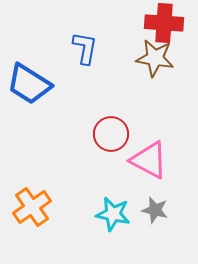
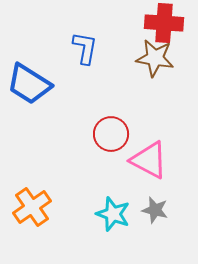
cyan star: rotated 8 degrees clockwise
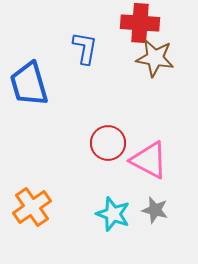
red cross: moved 24 px left
blue trapezoid: rotated 42 degrees clockwise
red circle: moved 3 px left, 9 px down
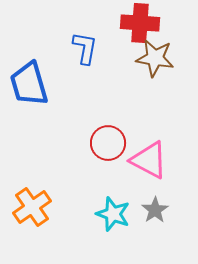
gray star: rotated 24 degrees clockwise
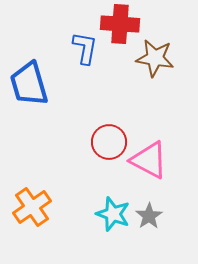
red cross: moved 20 px left, 1 px down
red circle: moved 1 px right, 1 px up
gray star: moved 6 px left, 6 px down
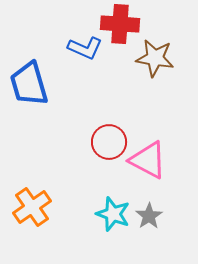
blue L-shape: rotated 104 degrees clockwise
pink triangle: moved 1 px left
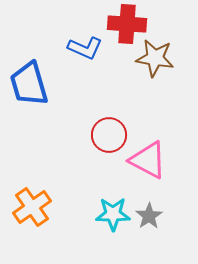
red cross: moved 7 px right
red circle: moved 7 px up
cyan star: rotated 20 degrees counterclockwise
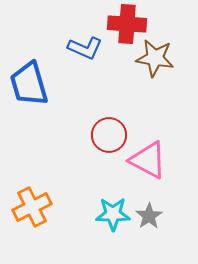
orange cross: rotated 9 degrees clockwise
